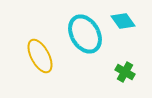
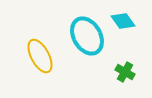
cyan ellipse: moved 2 px right, 2 px down
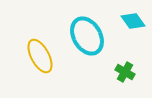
cyan diamond: moved 10 px right
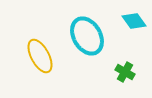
cyan diamond: moved 1 px right
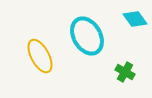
cyan diamond: moved 1 px right, 2 px up
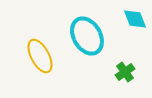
cyan diamond: rotated 15 degrees clockwise
green cross: rotated 24 degrees clockwise
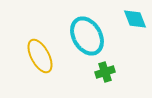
green cross: moved 20 px left; rotated 18 degrees clockwise
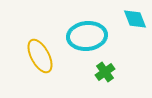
cyan ellipse: rotated 66 degrees counterclockwise
green cross: rotated 18 degrees counterclockwise
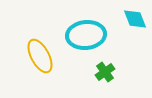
cyan ellipse: moved 1 px left, 1 px up
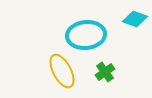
cyan diamond: rotated 50 degrees counterclockwise
yellow ellipse: moved 22 px right, 15 px down
